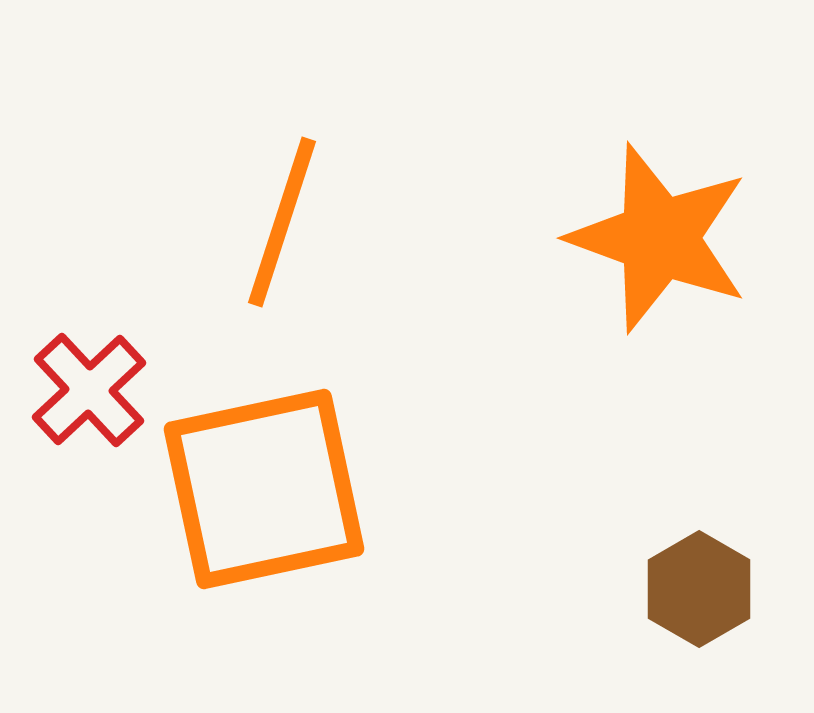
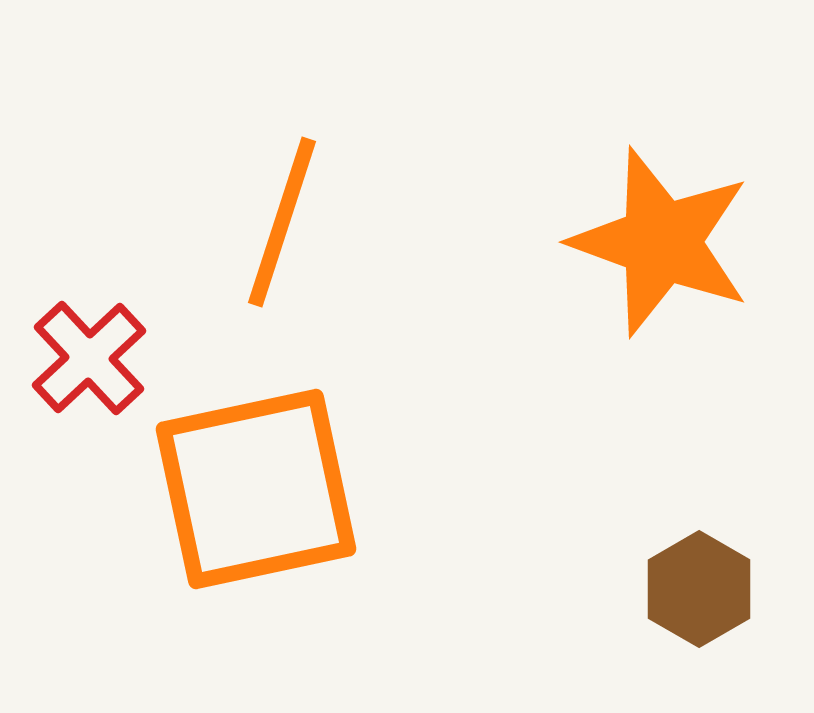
orange star: moved 2 px right, 4 px down
red cross: moved 32 px up
orange square: moved 8 px left
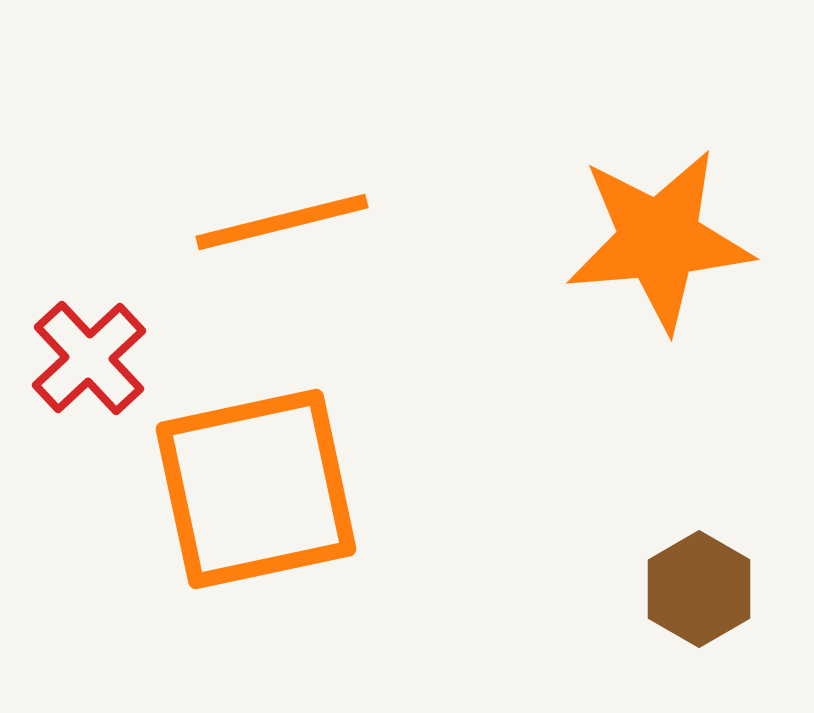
orange line: rotated 58 degrees clockwise
orange star: moved 2 px left, 2 px up; rotated 25 degrees counterclockwise
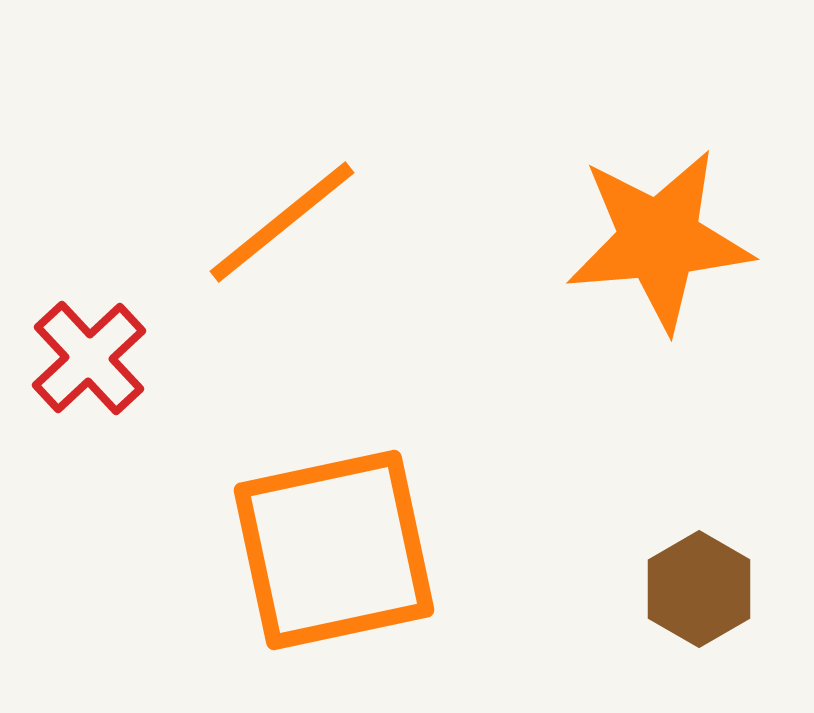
orange line: rotated 25 degrees counterclockwise
orange square: moved 78 px right, 61 px down
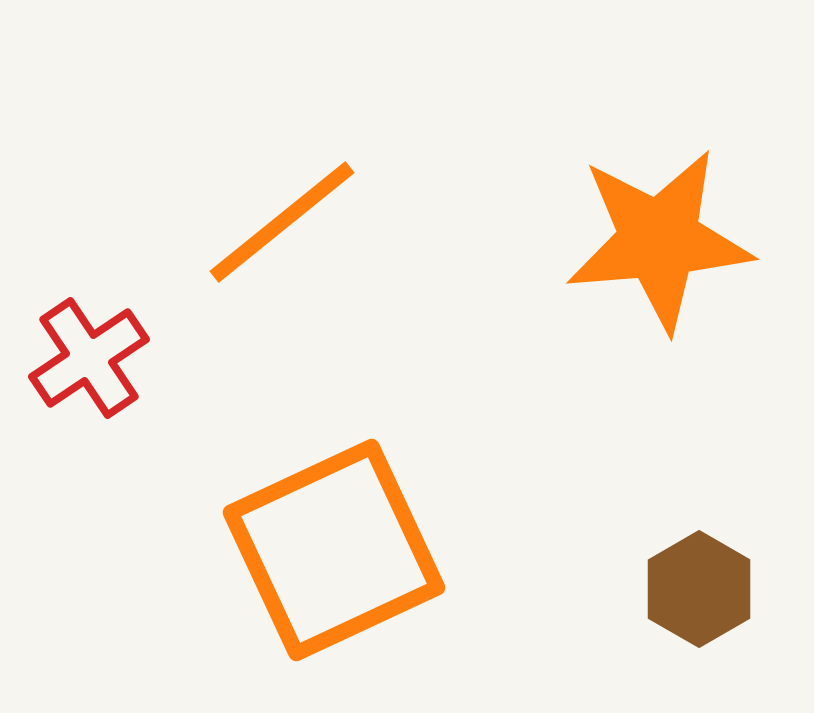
red cross: rotated 9 degrees clockwise
orange square: rotated 13 degrees counterclockwise
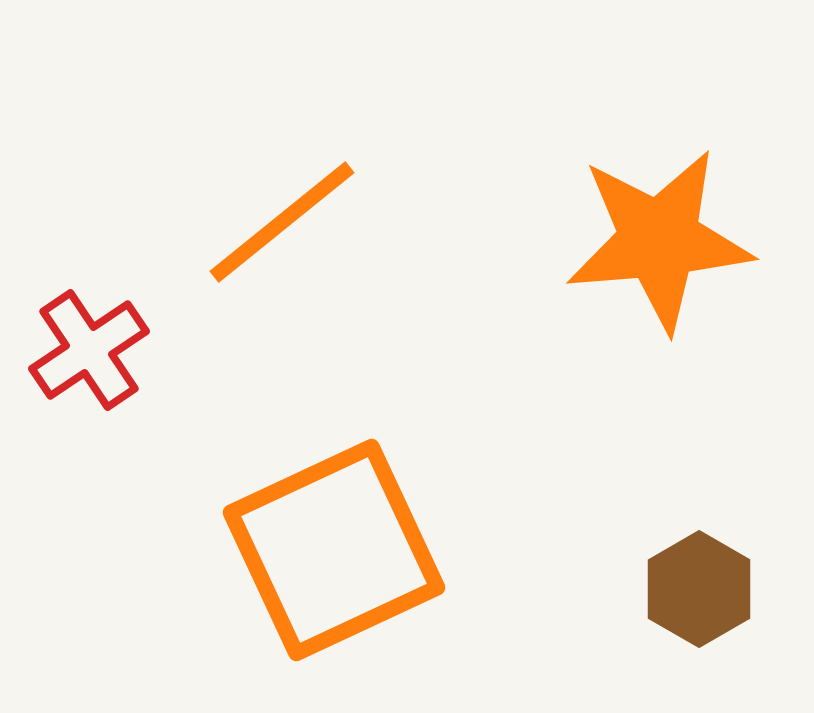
red cross: moved 8 px up
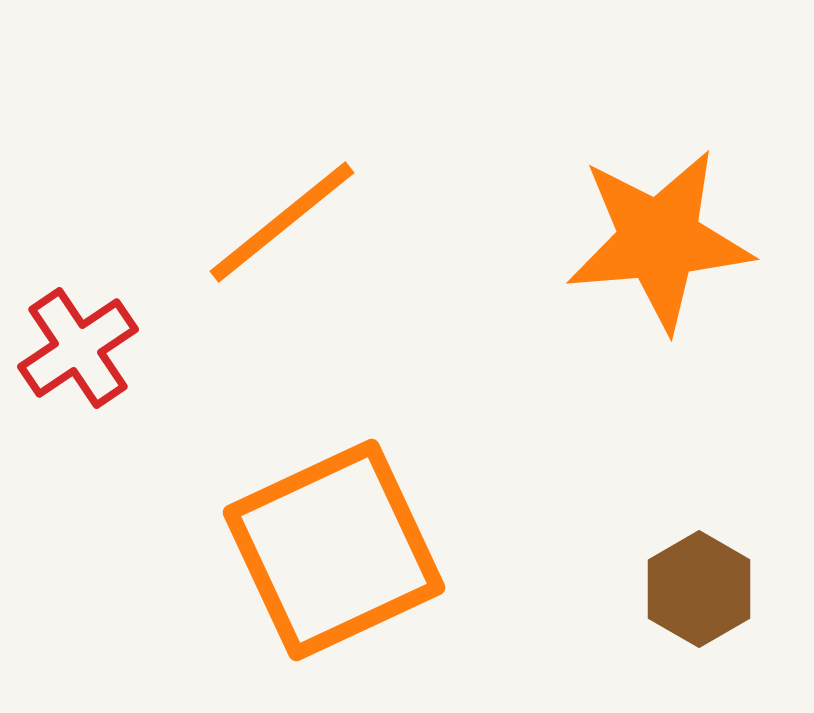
red cross: moved 11 px left, 2 px up
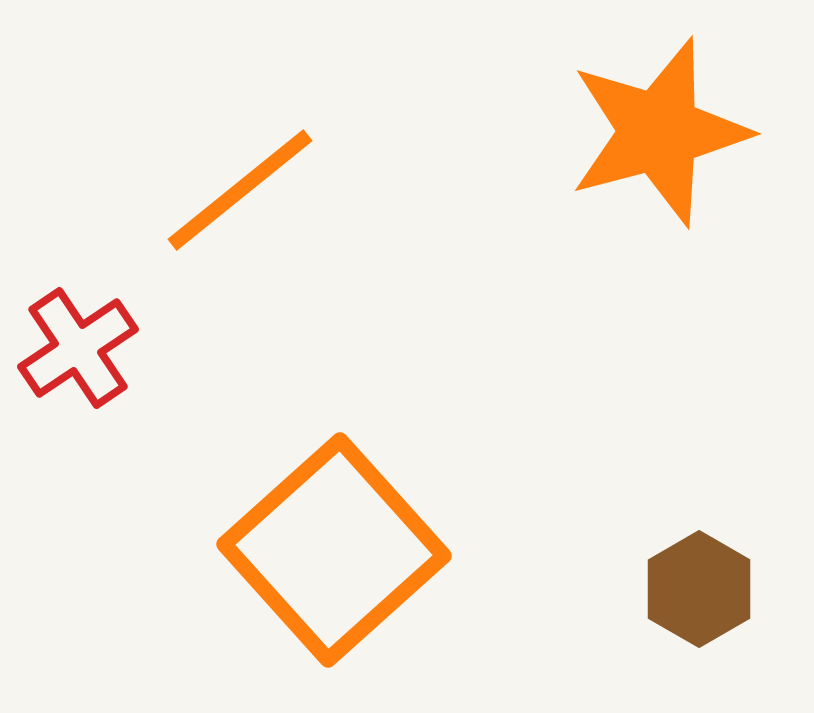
orange line: moved 42 px left, 32 px up
orange star: moved 108 px up; rotated 10 degrees counterclockwise
orange square: rotated 17 degrees counterclockwise
